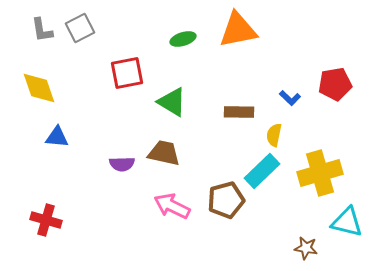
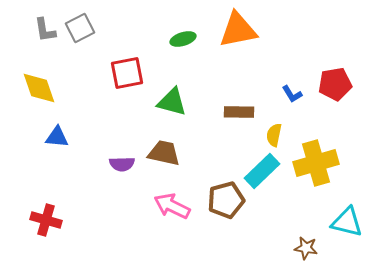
gray L-shape: moved 3 px right
blue L-shape: moved 2 px right, 4 px up; rotated 15 degrees clockwise
green triangle: rotated 16 degrees counterclockwise
yellow cross: moved 4 px left, 10 px up
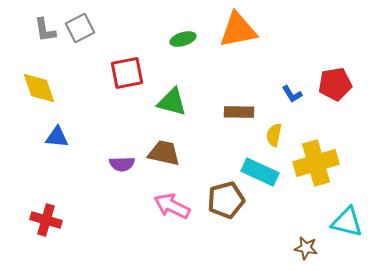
cyan rectangle: moved 2 px left, 1 px down; rotated 69 degrees clockwise
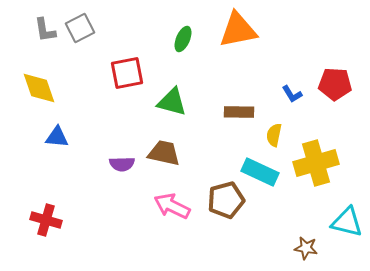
green ellipse: rotated 50 degrees counterclockwise
red pentagon: rotated 12 degrees clockwise
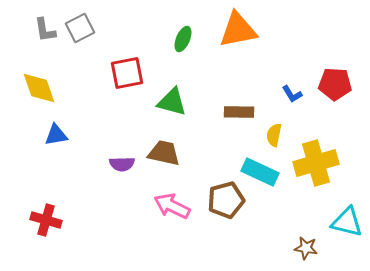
blue triangle: moved 1 px left, 2 px up; rotated 15 degrees counterclockwise
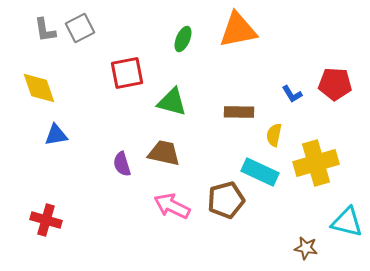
purple semicircle: rotated 75 degrees clockwise
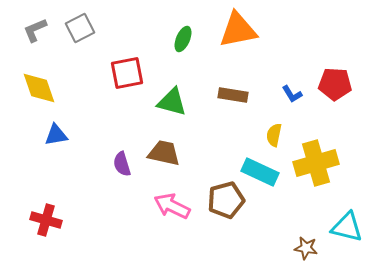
gray L-shape: moved 10 px left; rotated 76 degrees clockwise
brown rectangle: moved 6 px left, 17 px up; rotated 8 degrees clockwise
cyan triangle: moved 5 px down
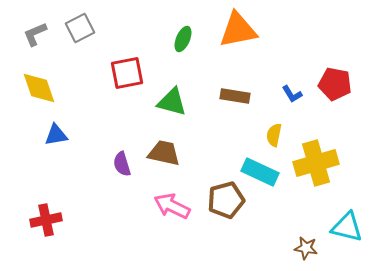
gray L-shape: moved 4 px down
red pentagon: rotated 8 degrees clockwise
brown rectangle: moved 2 px right, 1 px down
red cross: rotated 28 degrees counterclockwise
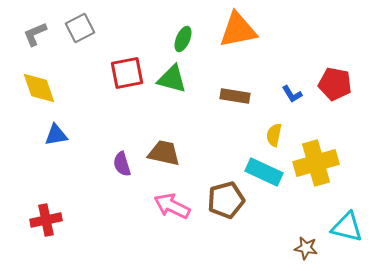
green triangle: moved 23 px up
cyan rectangle: moved 4 px right
